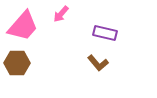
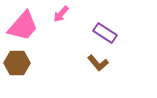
purple rectangle: rotated 20 degrees clockwise
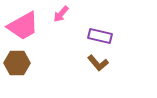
pink trapezoid: rotated 20 degrees clockwise
purple rectangle: moved 5 px left, 3 px down; rotated 20 degrees counterclockwise
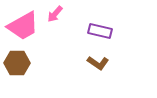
pink arrow: moved 6 px left
purple rectangle: moved 5 px up
brown L-shape: rotated 15 degrees counterclockwise
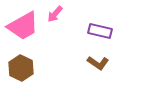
brown hexagon: moved 4 px right, 5 px down; rotated 25 degrees clockwise
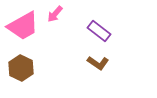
purple rectangle: moved 1 px left; rotated 25 degrees clockwise
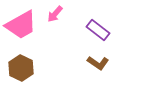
pink trapezoid: moved 2 px left, 1 px up
purple rectangle: moved 1 px left, 1 px up
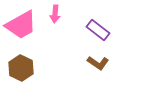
pink arrow: rotated 36 degrees counterclockwise
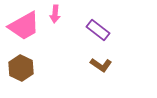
pink trapezoid: moved 3 px right, 1 px down
brown L-shape: moved 3 px right, 2 px down
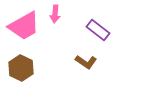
brown L-shape: moved 15 px left, 3 px up
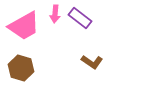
purple rectangle: moved 18 px left, 12 px up
brown L-shape: moved 6 px right
brown hexagon: rotated 10 degrees counterclockwise
